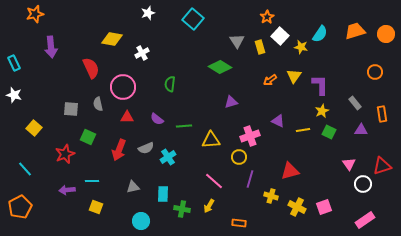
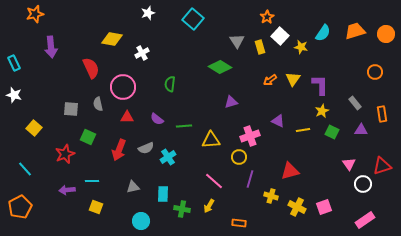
cyan semicircle at (320, 34): moved 3 px right, 1 px up
yellow triangle at (294, 76): moved 1 px left, 3 px down
green square at (329, 132): moved 3 px right
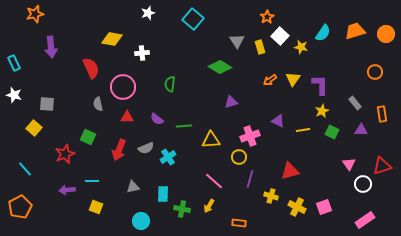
white cross at (142, 53): rotated 24 degrees clockwise
gray square at (71, 109): moved 24 px left, 5 px up
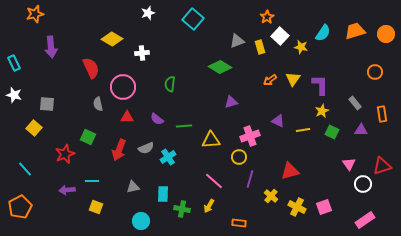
yellow diamond at (112, 39): rotated 20 degrees clockwise
gray triangle at (237, 41): rotated 42 degrees clockwise
yellow cross at (271, 196): rotated 24 degrees clockwise
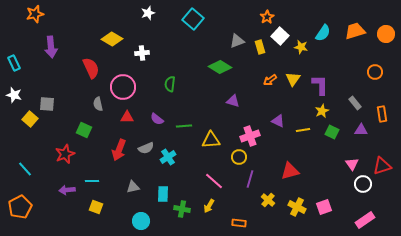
purple triangle at (231, 102): moved 2 px right, 1 px up; rotated 32 degrees clockwise
yellow square at (34, 128): moved 4 px left, 9 px up
green square at (88, 137): moved 4 px left, 7 px up
pink triangle at (349, 164): moved 3 px right
yellow cross at (271, 196): moved 3 px left, 4 px down
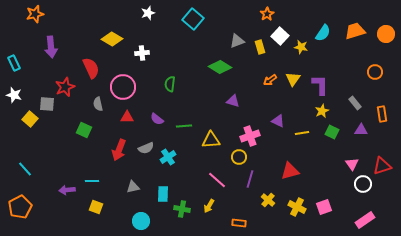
orange star at (267, 17): moved 3 px up
yellow line at (303, 130): moved 1 px left, 3 px down
red star at (65, 154): moved 67 px up
pink line at (214, 181): moved 3 px right, 1 px up
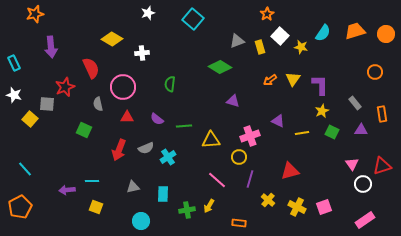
green cross at (182, 209): moved 5 px right, 1 px down; rotated 21 degrees counterclockwise
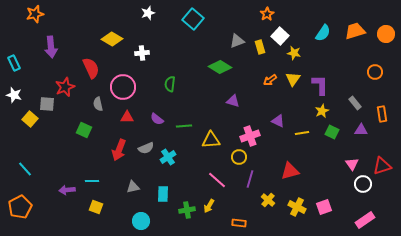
yellow star at (301, 47): moved 7 px left, 6 px down
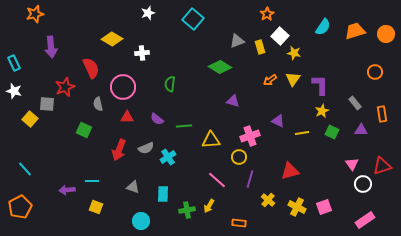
cyan semicircle at (323, 33): moved 6 px up
white star at (14, 95): moved 4 px up
gray triangle at (133, 187): rotated 32 degrees clockwise
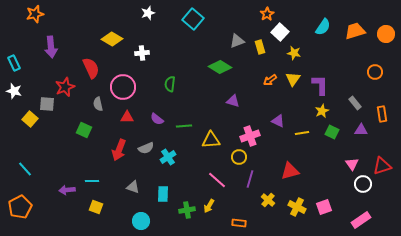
white square at (280, 36): moved 4 px up
pink rectangle at (365, 220): moved 4 px left
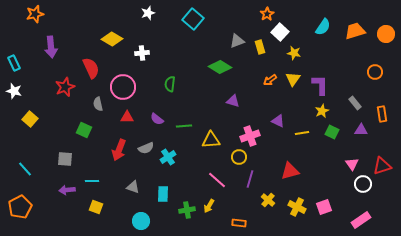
gray square at (47, 104): moved 18 px right, 55 px down
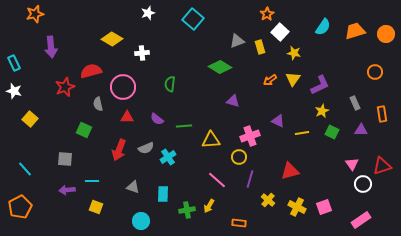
red semicircle at (91, 68): moved 3 px down; rotated 80 degrees counterclockwise
purple L-shape at (320, 85): rotated 65 degrees clockwise
gray rectangle at (355, 103): rotated 16 degrees clockwise
